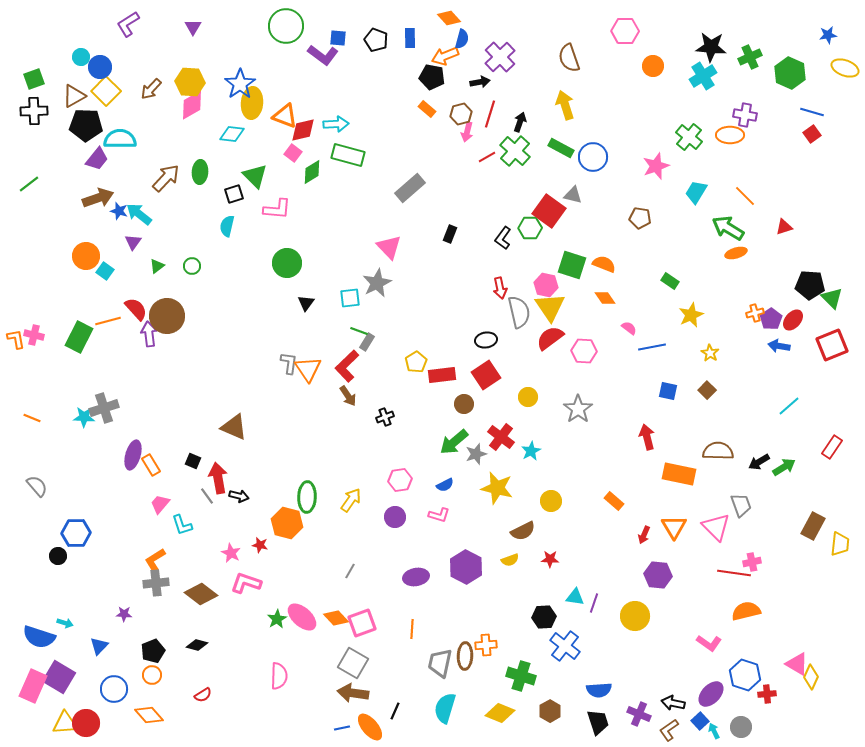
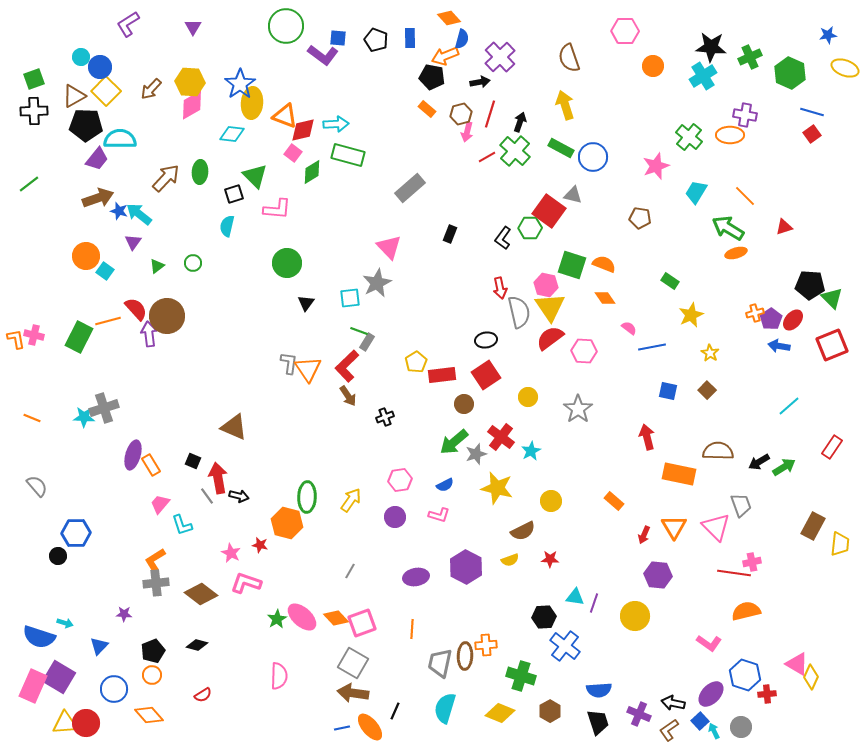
green circle at (192, 266): moved 1 px right, 3 px up
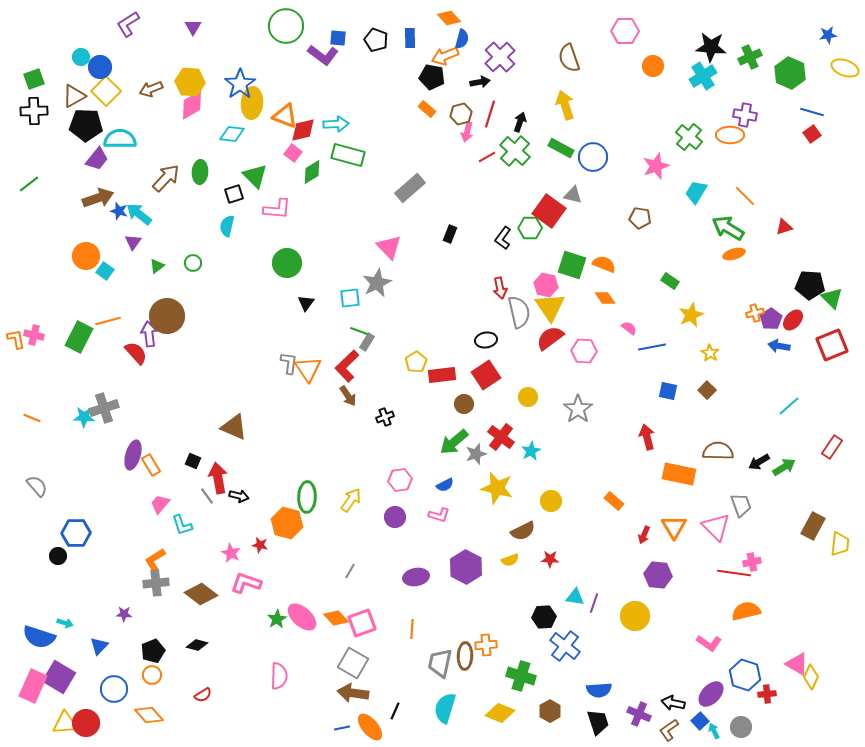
brown arrow at (151, 89): rotated 25 degrees clockwise
orange ellipse at (736, 253): moved 2 px left, 1 px down
red semicircle at (136, 309): moved 44 px down
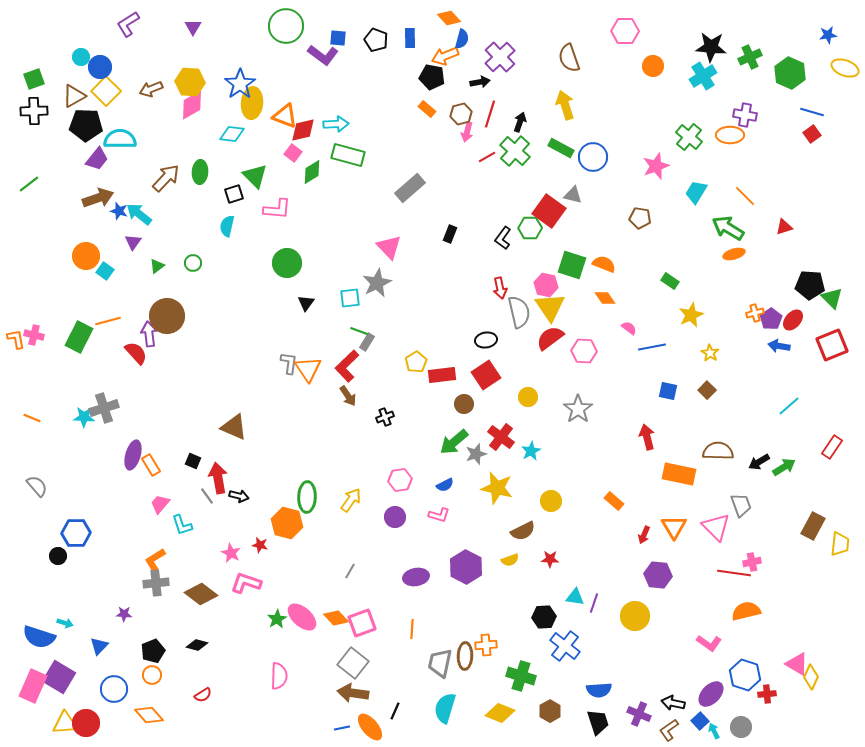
gray square at (353, 663): rotated 8 degrees clockwise
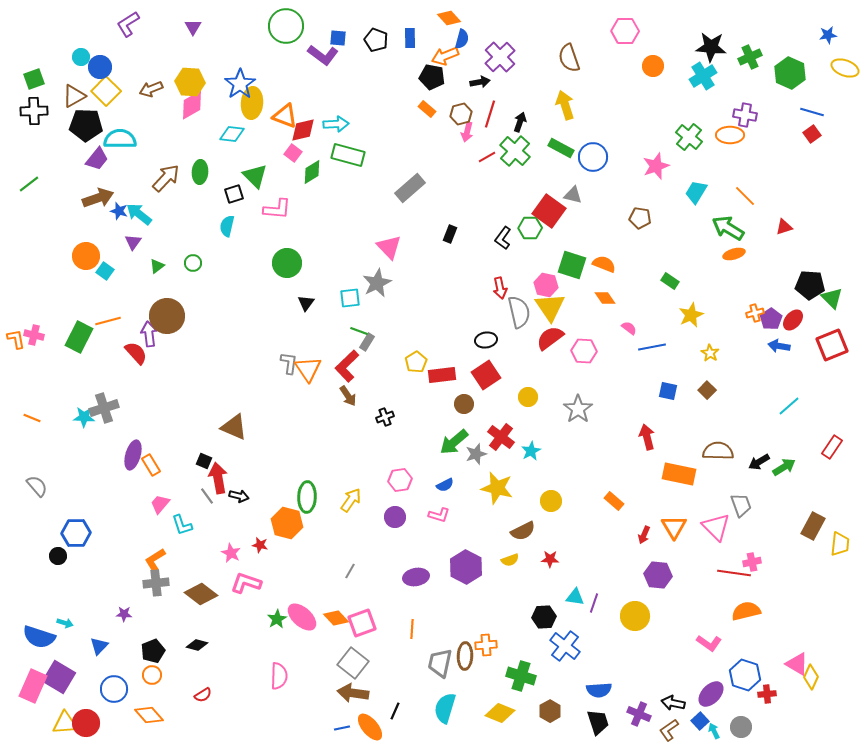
black square at (193, 461): moved 11 px right
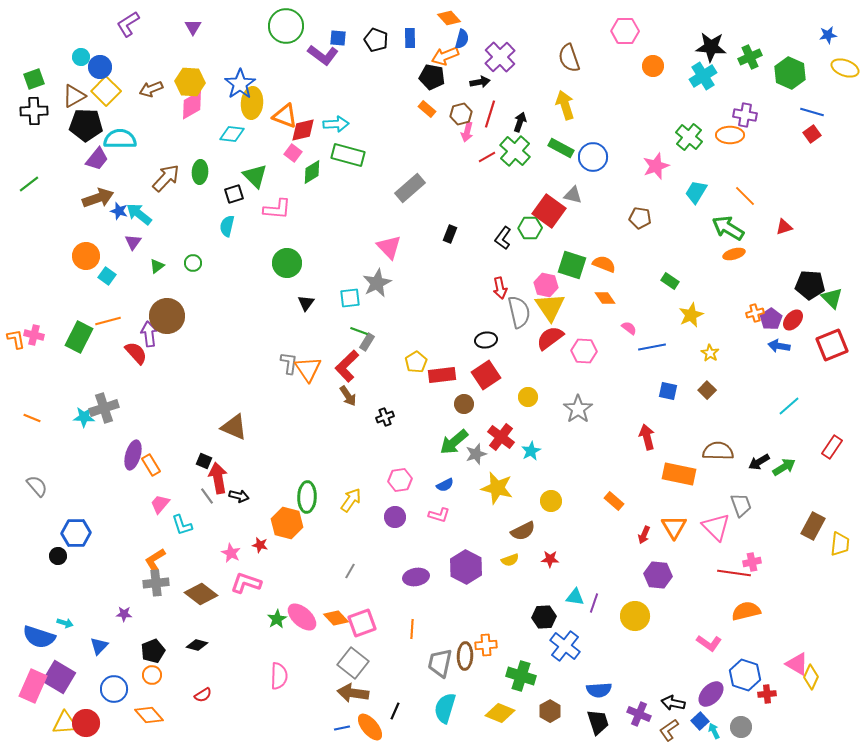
cyan square at (105, 271): moved 2 px right, 5 px down
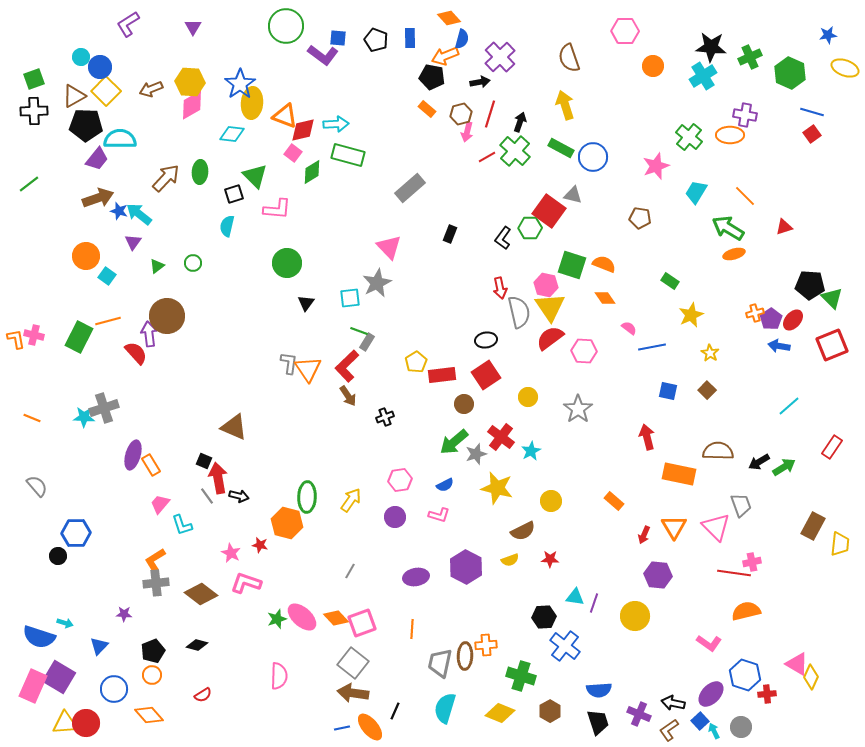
green star at (277, 619): rotated 12 degrees clockwise
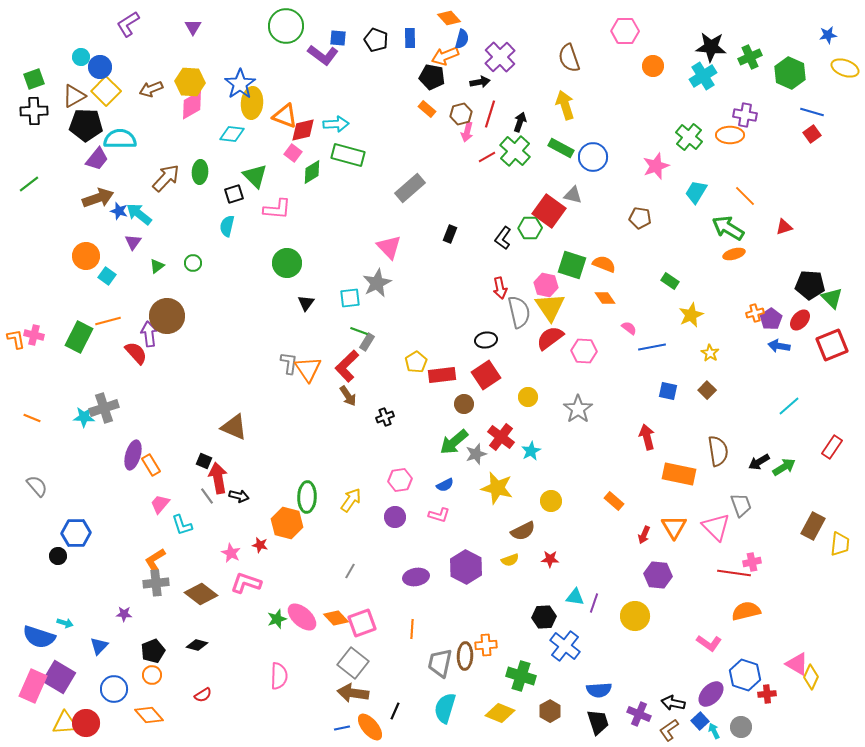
red ellipse at (793, 320): moved 7 px right
brown semicircle at (718, 451): rotated 80 degrees clockwise
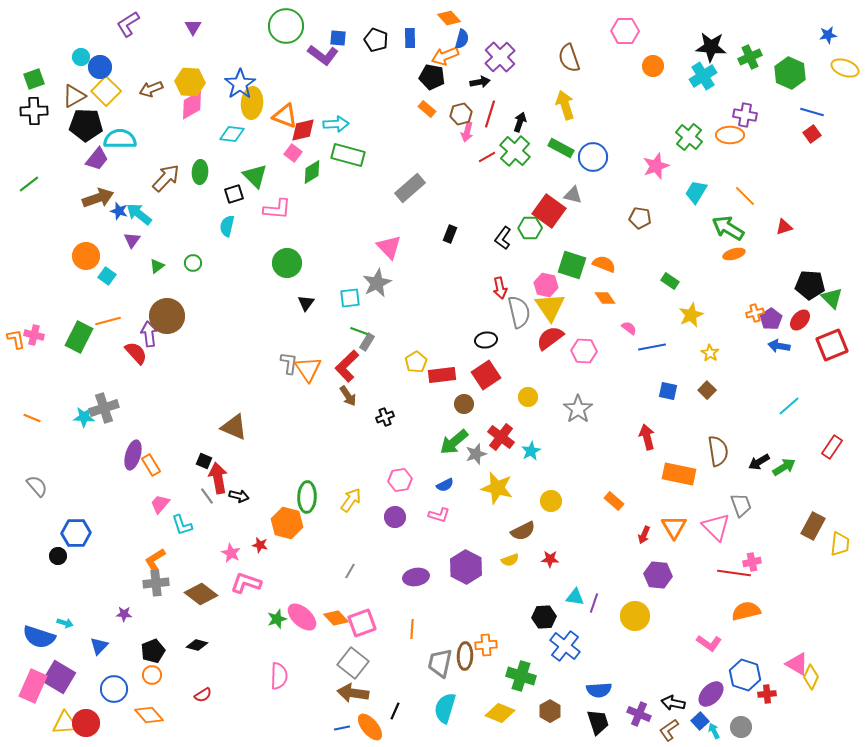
purple triangle at (133, 242): moved 1 px left, 2 px up
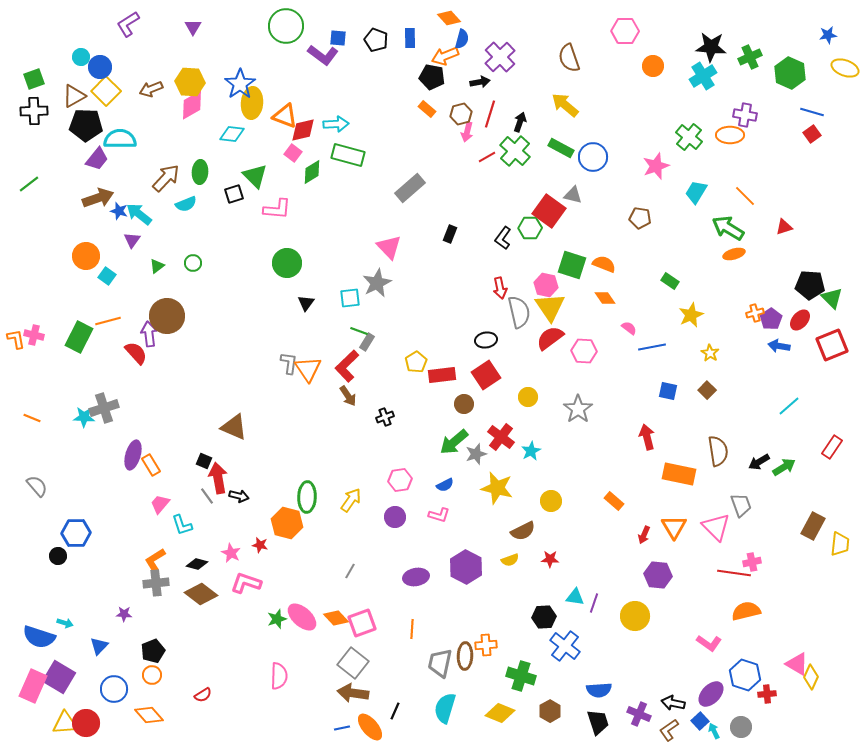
yellow arrow at (565, 105): rotated 32 degrees counterclockwise
cyan semicircle at (227, 226): moved 41 px left, 22 px up; rotated 125 degrees counterclockwise
black diamond at (197, 645): moved 81 px up
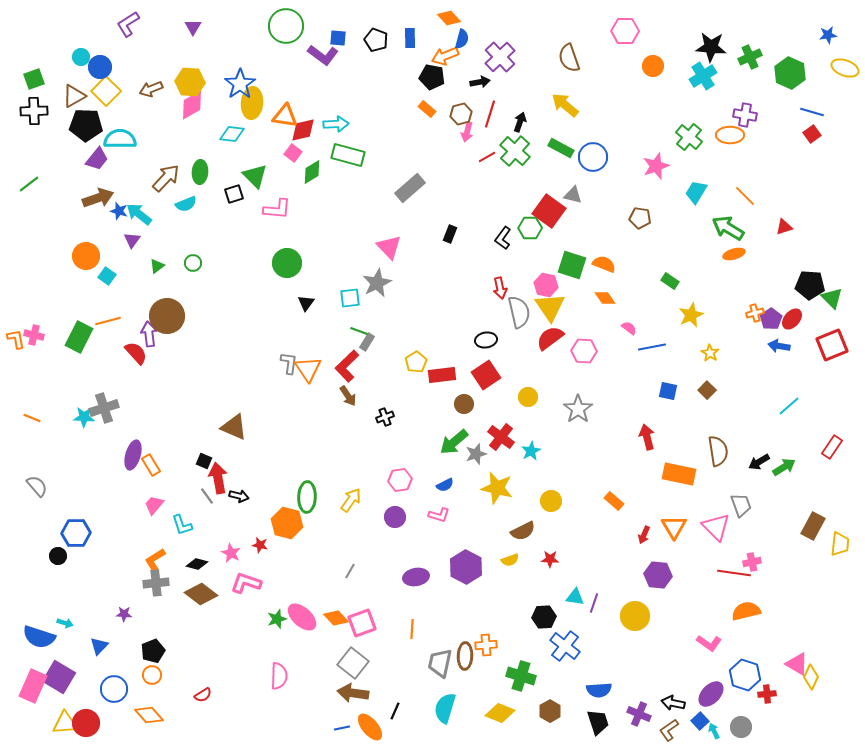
orange triangle at (285, 116): rotated 12 degrees counterclockwise
red ellipse at (800, 320): moved 8 px left, 1 px up
pink trapezoid at (160, 504): moved 6 px left, 1 px down
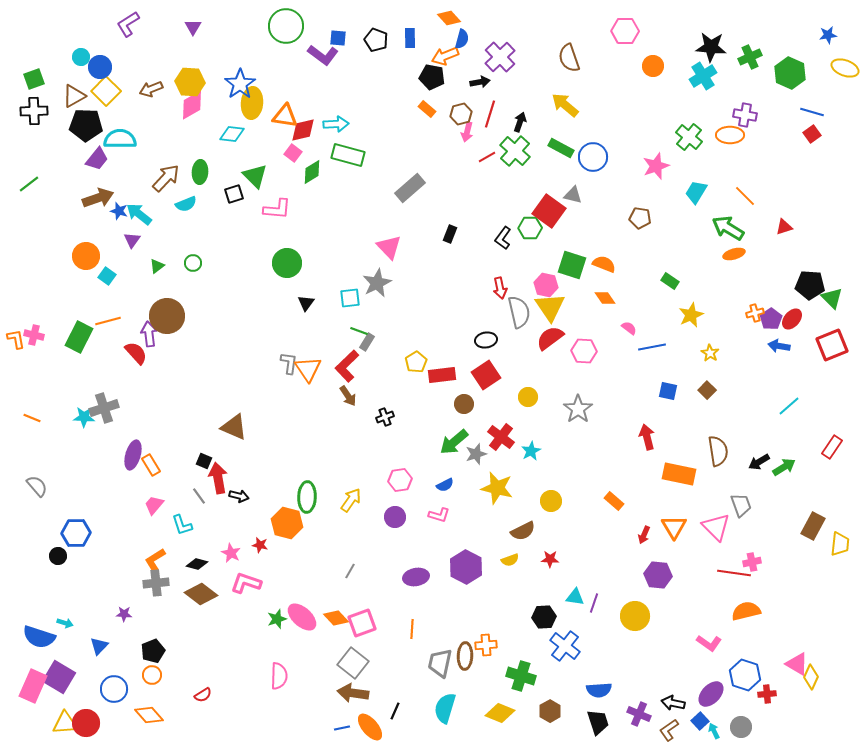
gray line at (207, 496): moved 8 px left
